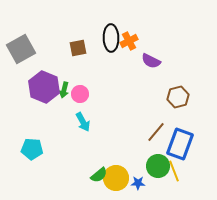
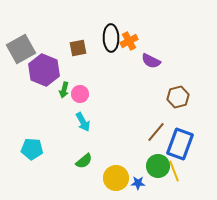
purple hexagon: moved 17 px up
green semicircle: moved 15 px left, 14 px up
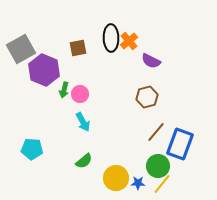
orange cross: rotated 12 degrees counterclockwise
brown hexagon: moved 31 px left
yellow line: moved 12 px left, 13 px down; rotated 60 degrees clockwise
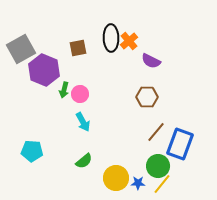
brown hexagon: rotated 15 degrees clockwise
cyan pentagon: moved 2 px down
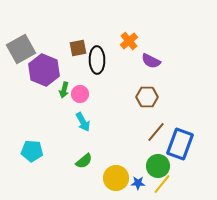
black ellipse: moved 14 px left, 22 px down
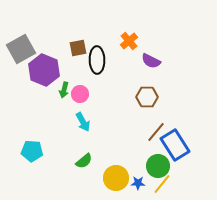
blue rectangle: moved 5 px left, 1 px down; rotated 52 degrees counterclockwise
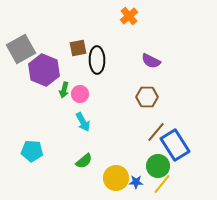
orange cross: moved 25 px up
blue star: moved 2 px left, 1 px up
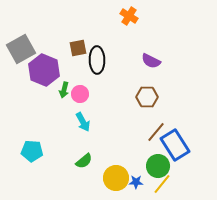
orange cross: rotated 18 degrees counterclockwise
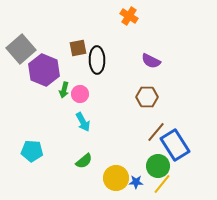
gray square: rotated 12 degrees counterclockwise
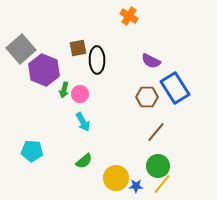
blue rectangle: moved 57 px up
blue star: moved 4 px down
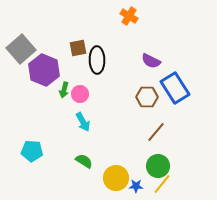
green semicircle: rotated 108 degrees counterclockwise
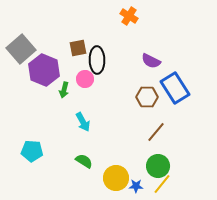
pink circle: moved 5 px right, 15 px up
